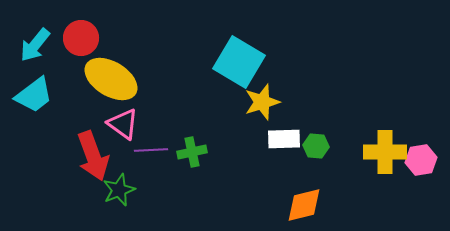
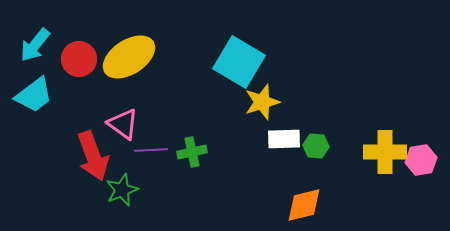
red circle: moved 2 px left, 21 px down
yellow ellipse: moved 18 px right, 22 px up; rotated 64 degrees counterclockwise
green star: moved 3 px right
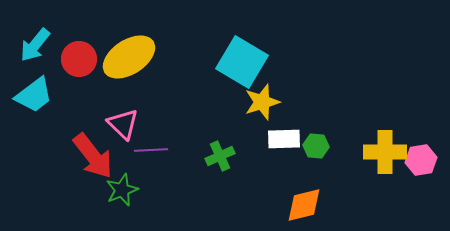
cyan square: moved 3 px right
pink triangle: rotated 8 degrees clockwise
green cross: moved 28 px right, 4 px down; rotated 12 degrees counterclockwise
red arrow: rotated 18 degrees counterclockwise
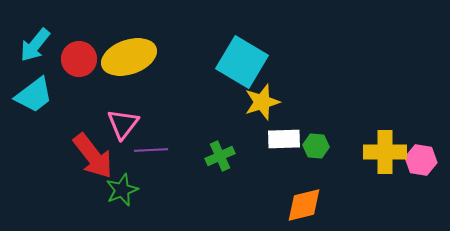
yellow ellipse: rotated 14 degrees clockwise
pink triangle: rotated 24 degrees clockwise
pink hexagon: rotated 20 degrees clockwise
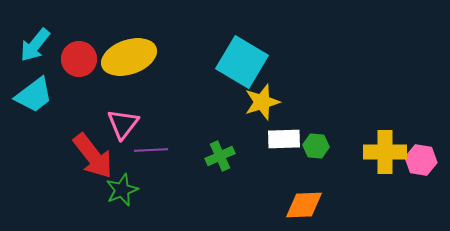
orange diamond: rotated 12 degrees clockwise
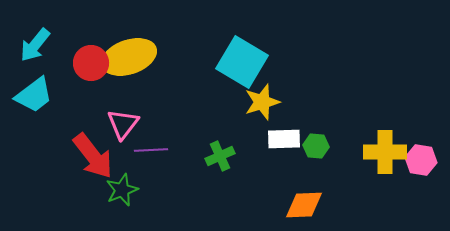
red circle: moved 12 px right, 4 px down
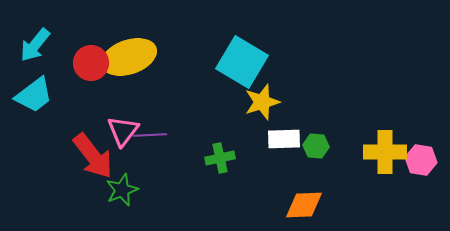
pink triangle: moved 7 px down
purple line: moved 1 px left, 15 px up
green cross: moved 2 px down; rotated 12 degrees clockwise
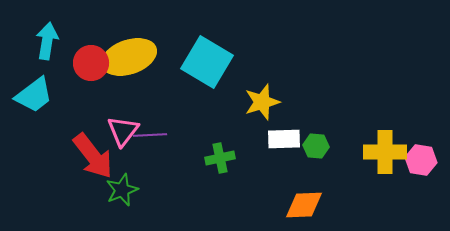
cyan arrow: moved 12 px right, 4 px up; rotated 150 degrees clockwise
cyan square: moved 35 px left
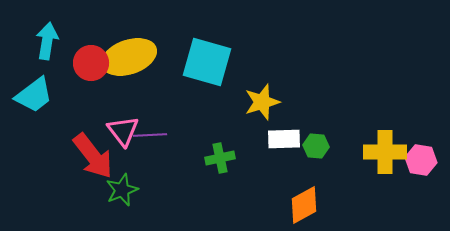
cyan square: rotated 15 degrees counterclockwise
pink triangle: rotated 16 degrees counterclockwise
orange diamond: rotated 27 degrees counterclockwise
